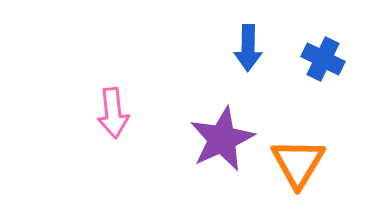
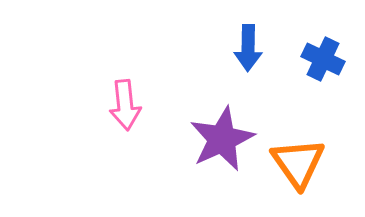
pink arrow: moved 12 px right, 8 px up
orange triangle: rotated 6 degrees counterclockwise
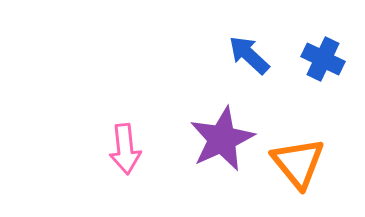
blue arrow: moved 1 px right, 7 px down; rotated 132 degrees clockwise
pink arrow: moved 44 px down
orange triangle: rotated 4 degrees counterclockwise
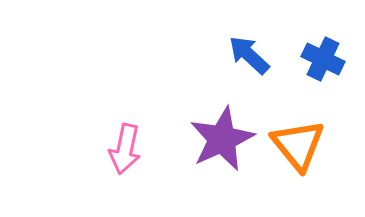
pink arrow: rotated 18 degrees clockwise
orange triangle: moved 18 px up
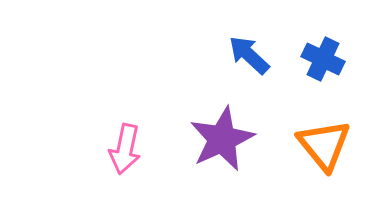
orange triangle: moved 26 px right
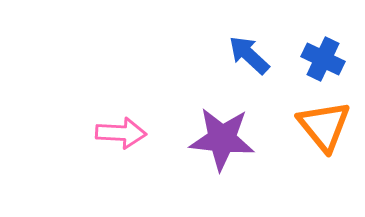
purple star: rotated 30 degrees clockwise
orange triangle: moved 19 px up
pink arrow: moved 4 px left, 16 px up; rotated 99 degrees counterclockwise
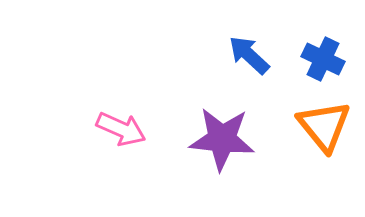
pink arrow: moved 4 px up; rotated 21 degrees clockwise
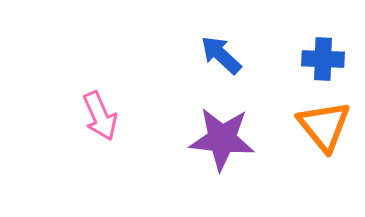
blue arrow: moved 28 px left
blue cross: rotated 24 degrees counterclockwise
pink arrow: moved 21 px left, 13 px up; rotated 42 degrees clockwise
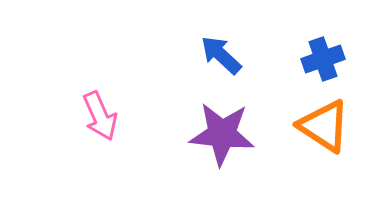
blue cross: rotated 21 degrees counterclockwise
orange triangle: rotated 18 degrees counterclockwise
purple star: moved 5 px up
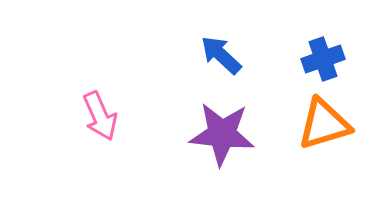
orange triangle: moved 2 px up; rotated 50 degrees counterclockwise
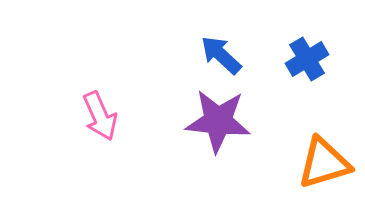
blue cross: moved 16 px left; rotated 12 degrees counterclockwise
orange triangle: moved 39 px down
purple star: moved 4 px left, 13 px up
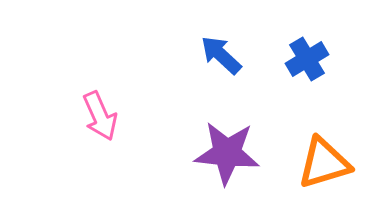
purple star: moved 9 px right, 32 px down
